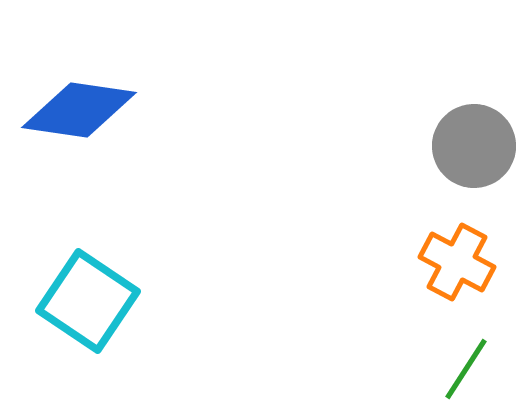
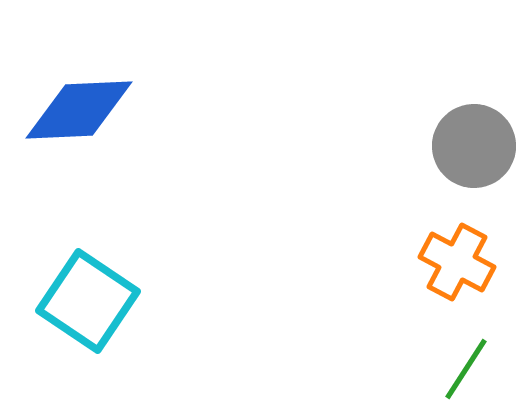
blue diamond: rotated 11 degrees counterclockwise
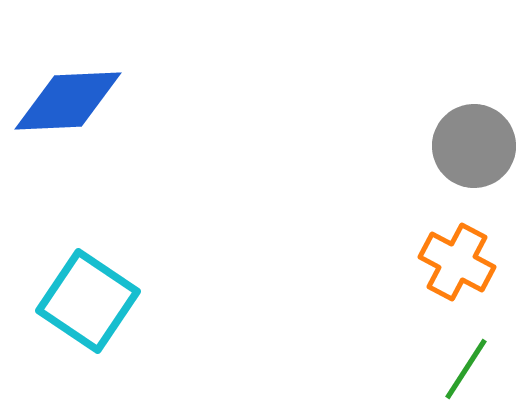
blue diamond: moved 11 px left, 9 px up
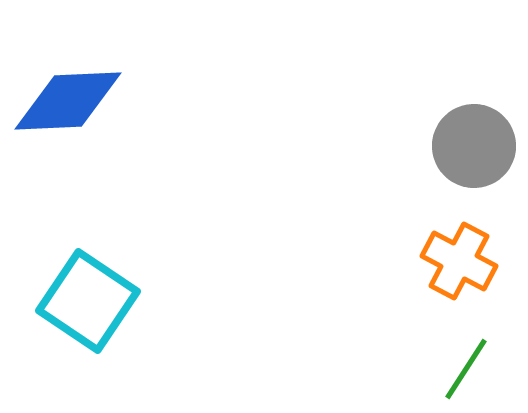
orange cross: moved 2 px right, 1 px up
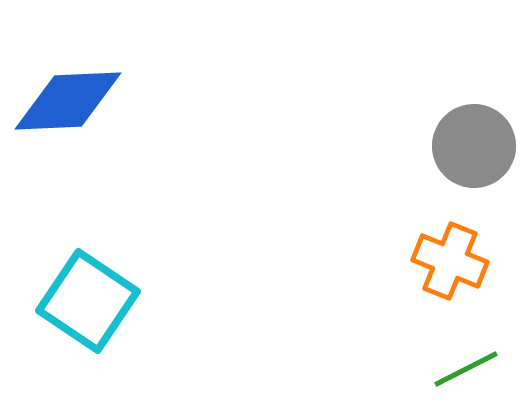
orange cross: moved 9 px left; rotated 6 degrees counterclockwise
green line: rotated 30 degrees clockwise
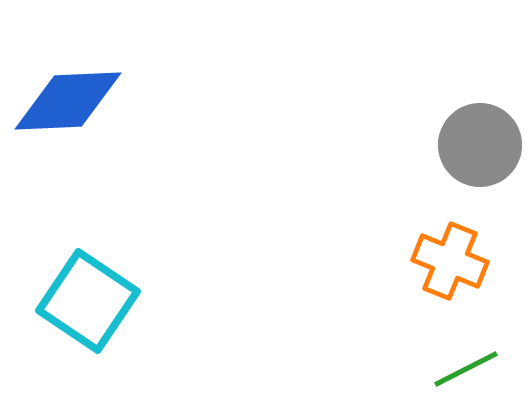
gray circle: moved 6 px right, 1 px up
